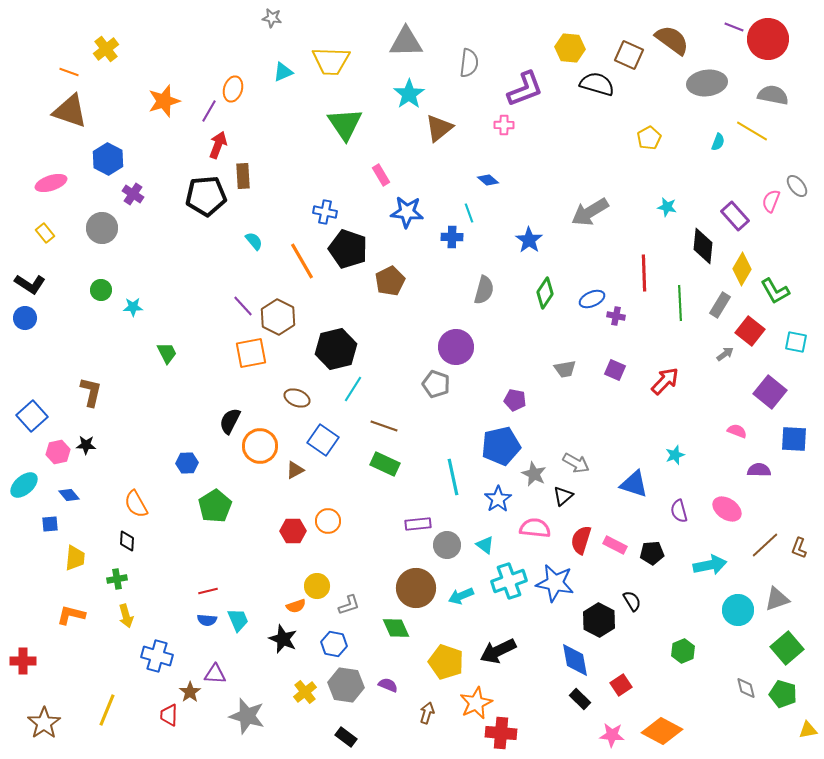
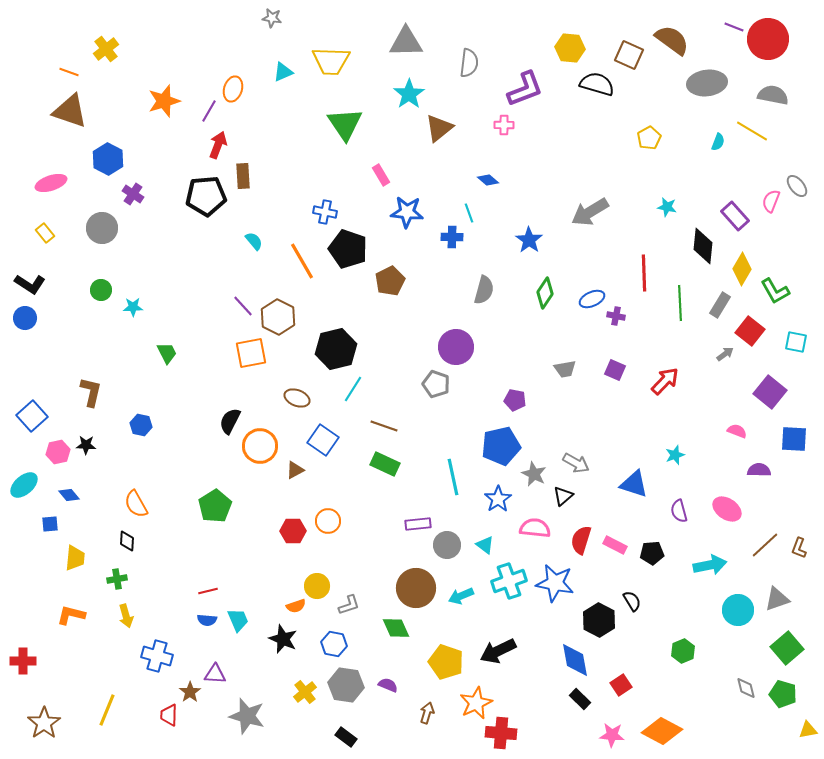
blue hexagon at (187, 463): moved 46 px left, 38 px up; rotated 15 degrees clockwise
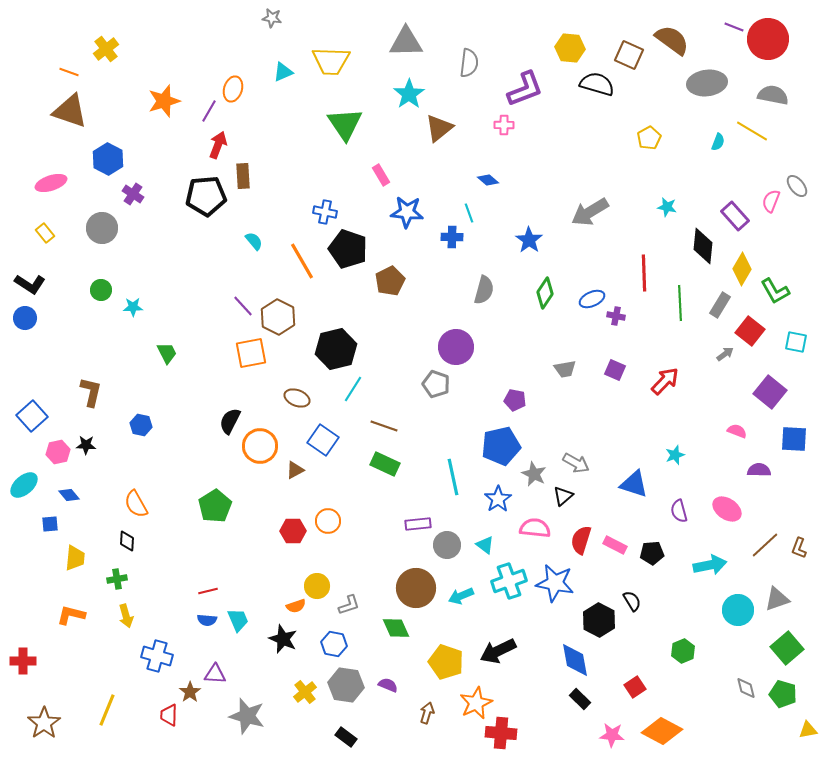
red square at (621, 685): moved 14 px right, 2 px down
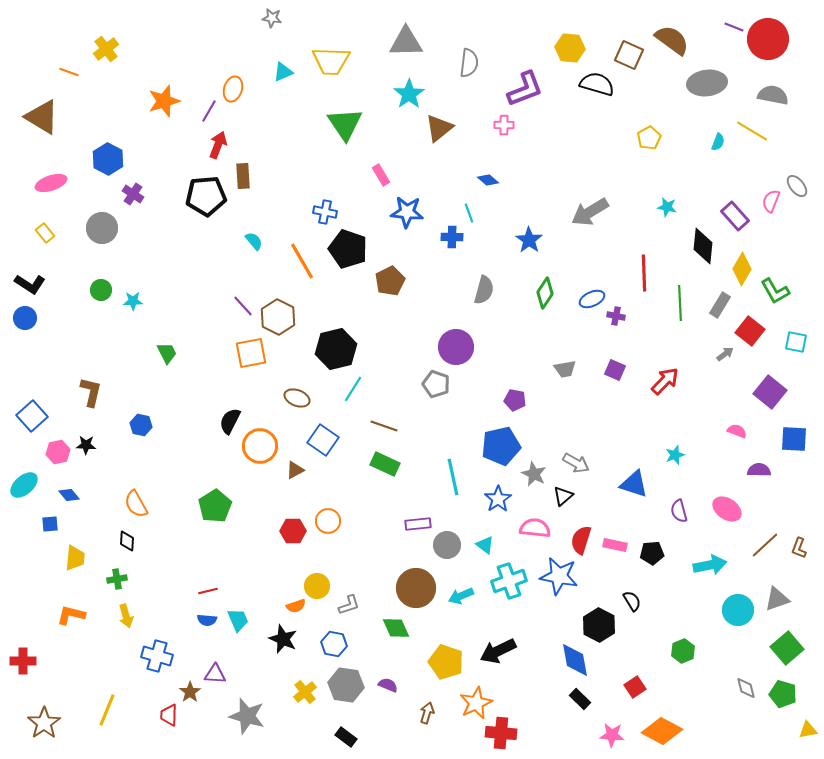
brown triangle at (70, 111): moved 28 px left, 6 px down; rotated 12 degrees clockwise
cyan star at (133, 307): moved 6 px up
pink rectangle at (615, 545): rotated 15 degrees counterclockwise
blue star at (555, 583): moved 4 px right, 7 px up
black hexagon at (599, 620): moved 5 px down
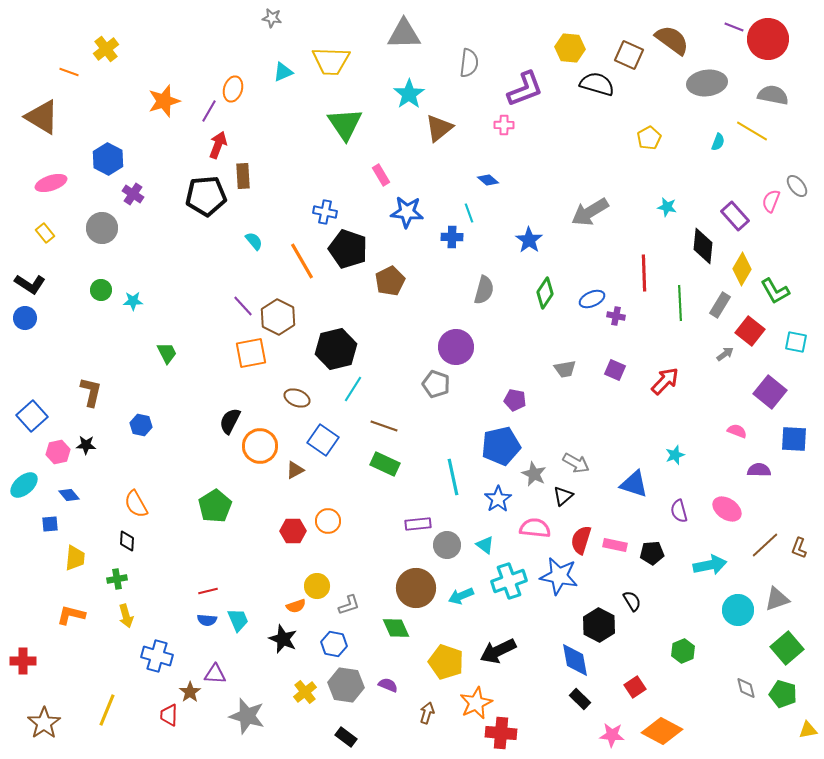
gray triangle at (406, 42): moved 2 px left, 8 px up
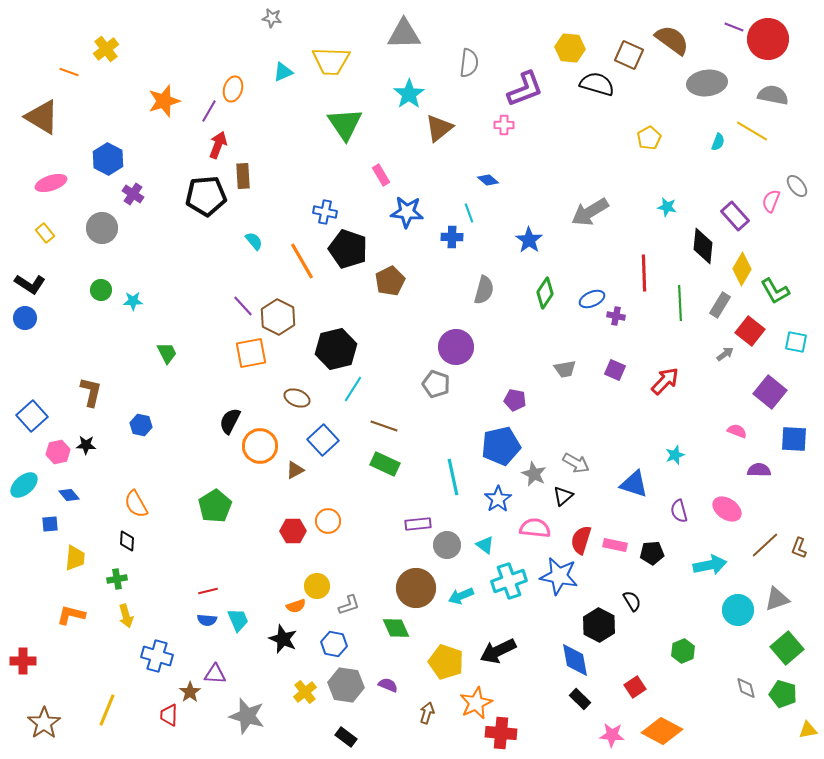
blue square at (323, 440): rotated 12 degrees clockwise
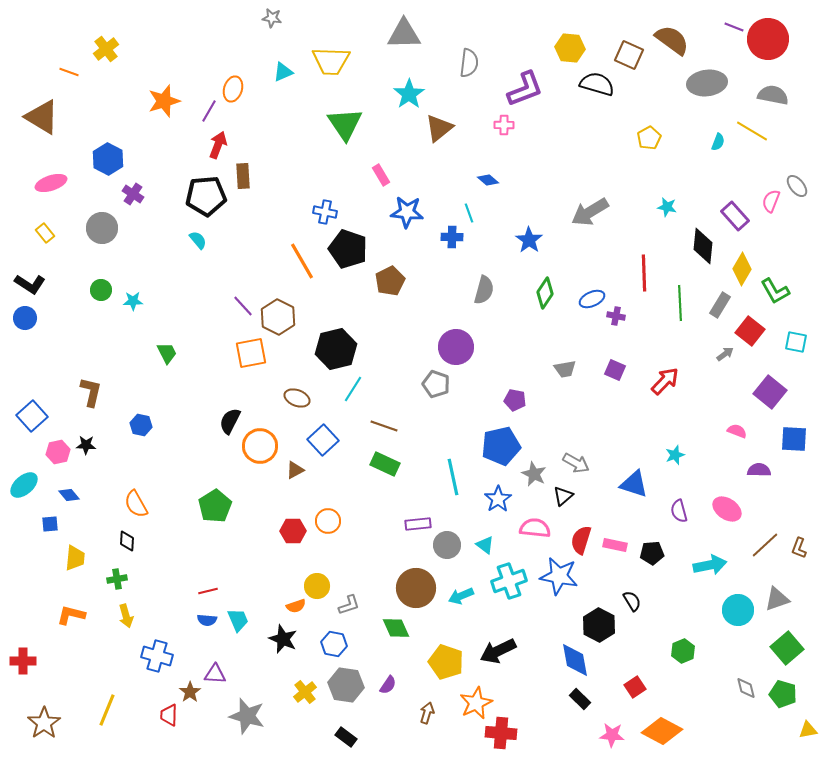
cyan semicircle at (254, 241): moved 56 px left, 1 px up
purple semicircle at (388, 685): rotated 102 degrees clockwise
